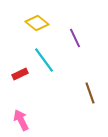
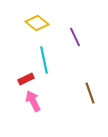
purple line: moved 1 px up
cyan line: rotated 24 degrees clockwise
red rectangle: moved 6 px right, 5 px down
pink arrow: moved 12 px right, 19 px up
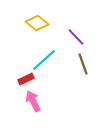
purple line: moved 1 px right; rotated 18 degrees counterclockwise
cyan line: rotated 60 degrees clockwise
brown line: moved 7 px left, 29 px up
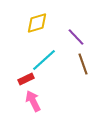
yellow diamond: rotated 55 degrees counterclockwise
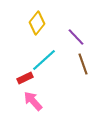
yellow diamond: rotated 35 degrees counterclockwise
red rectangle: moved 1 px left, 1 px up
pink arrow: rotated 15 degrees counterclockwise
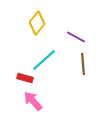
purple line: rotated 18 degrees counterclockwise
brown line: rotated 15 degrees clockwise
red rectangle: rotated 42 degrees clockwise
